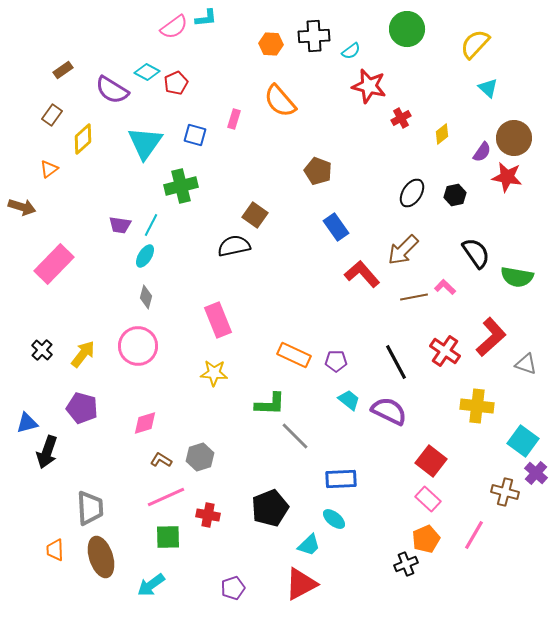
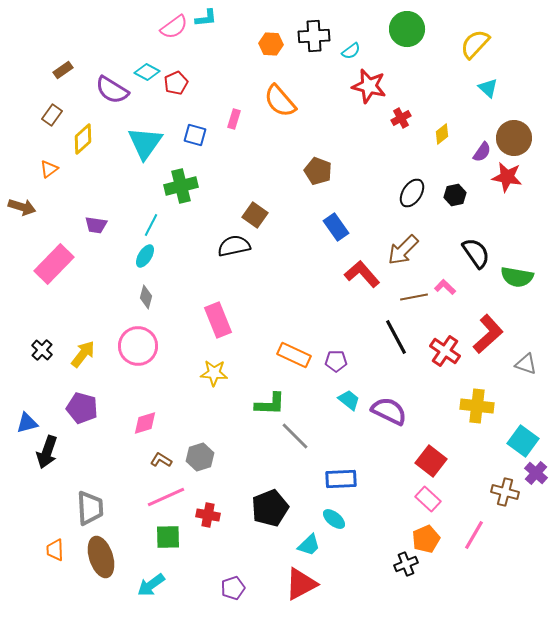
purple trapezoid at (120, 225): moved 24 px left
red L-shape at (491, 337): moved 3 px left, 3 px up
black line at (396, 362): moved 25 px up
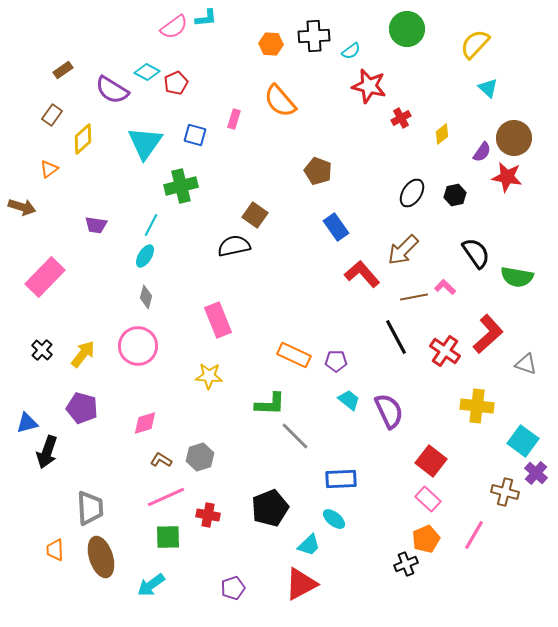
pink rectangle at (54, 264): moved 9 px left, 13 px down
yellow star at (214, 373): moved 5 px left, 3 px down
purple semicircle at (389, 411): rotated 39 degrees clockwise
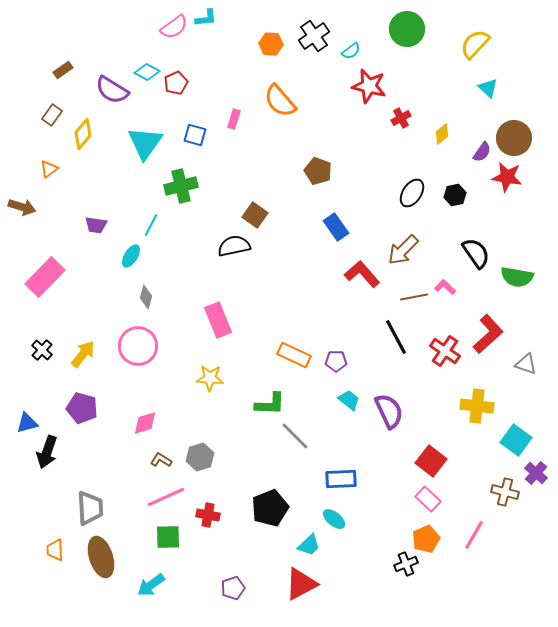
black cross at (314, 36): rotated 32 degrees counterclockwise
yellow diamond at (83, 139): moved 5 px up; rotated 8 degrees counterclockwise
cyan ellipse at (145, 256): moved 14 px left
yellow star at (209, 376): moved 1 px right, 2 px down
cyan square at (523, 441): moved 7 px left, 1 px up
